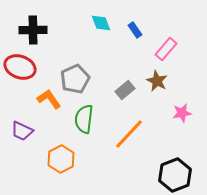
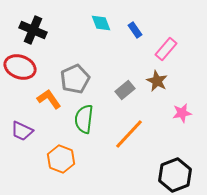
black cross: rotated 24 degrees clockwise
orange hexagon: rotated 12 degrees counterclockwise
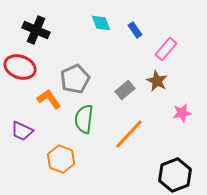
black cross: moved 3 px right
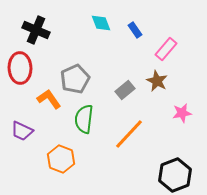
red ellipse: moved 1 px down; rotated 68 degrees clockwise
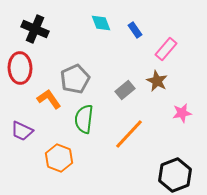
black cross: moved 1 px left, 1 px up
orange hexagon: moved 2 px left, 1 px up
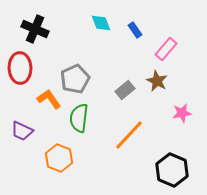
green semicircle: moved 5 px left, 1 px up
orange line: moved 1 px down
black hexagon: moved 3 px left, 5 px up; rotated 16 degrees counterclockwise
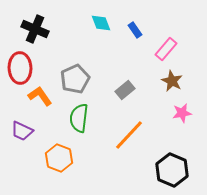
brown star: moved 15 px right
orange L-shape: moved 9 px left, 3 px up
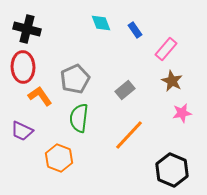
black cross: moved 8 px left; rotated 8 degrees counterclockwise
red ellipse: moved 3 px right, 1 px up
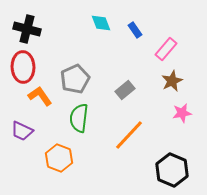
brown star: rotated 20 degrees clockwise
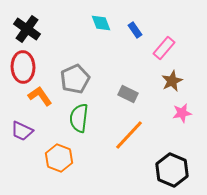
black cross: rotated 20 degrees clockwise
pink rectangle: moved 2 px left, 1 px up
gray rectangle: moved 3 px right, 4 px down; rotated 66 degrees clockwise
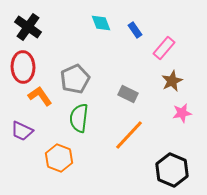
black cross: moved 1 px right, 2 px up
